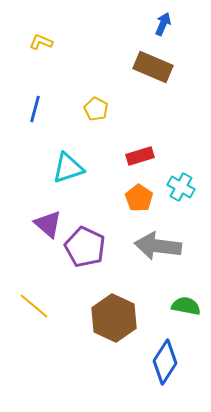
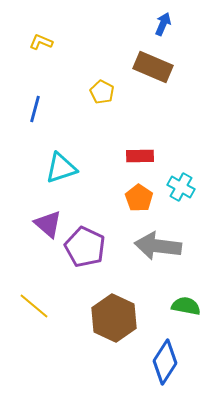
yellow pentagon: moved 6 px right, 17 px up
red rectangle: rotated 16 degrees clockwise
cyan triangle: moved 7 px left
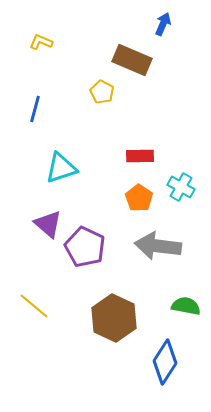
brown rectangle: moved 21 px left, 7 px up
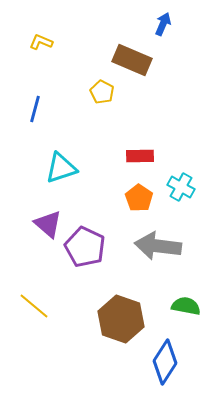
brown hexagon: moved 7 px right, 1 px down; rotated 6 degrees counterclockwise
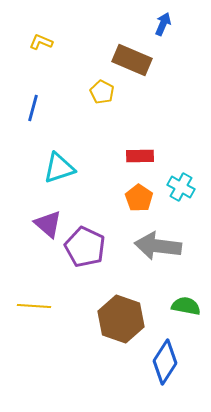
blue line: moved 2 px left, 1 px up
cyan triangle: moved 2 px left
yellow line: rotated 36 degrees counterclockwise
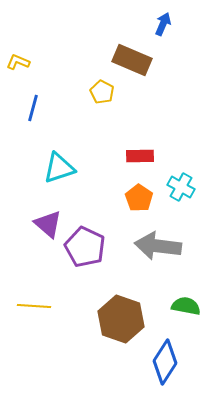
yellow L-shape: moved 23 px left, 20 px down
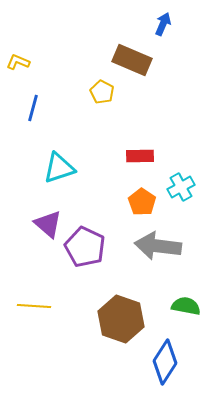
cyan cross: rotated 32 degrees clockwise
orange pentagon: moved 3 px right, 4 px down
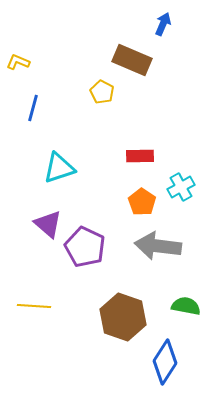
brown hexagon: moved 2 px right, 2 px up
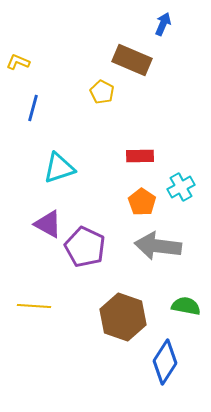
purple triangle: rotated 12 degrees counterclockwise
